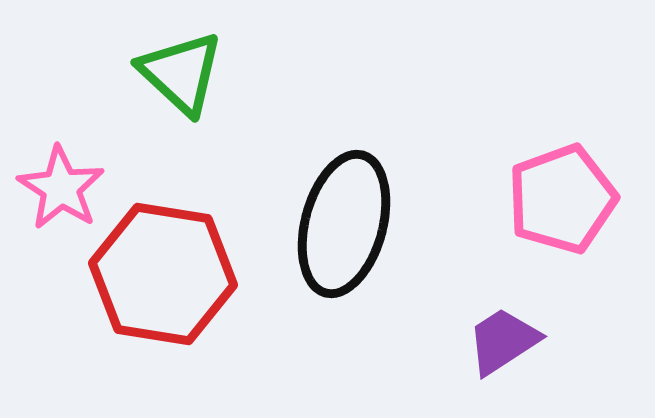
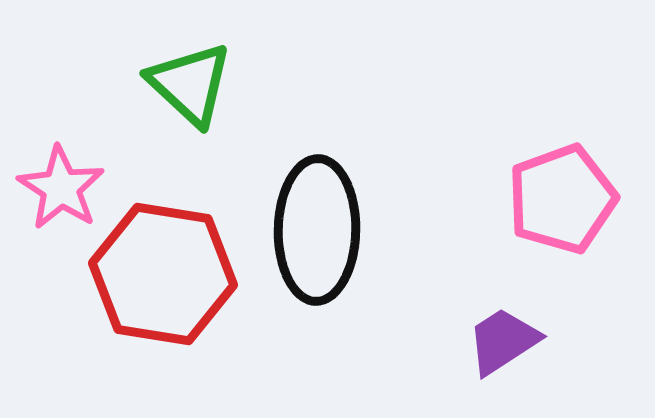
green triangle: moved 9 px right, 11 px down
black ellipse: moved 27 px left, 6 px down; rotated 14 degrees counterclockwise
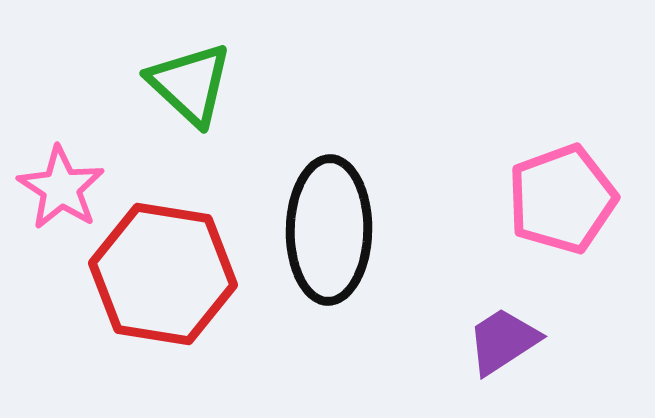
black ellipse: moved 12 px right
